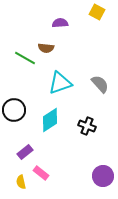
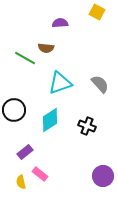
pink rectangle: moved 1 px left, 1 px down
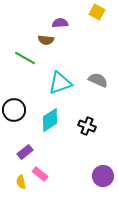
brown semicircle: moved 8 px up
gray semicircle: moved 2 px left, 4 px up; rotated 24 degrees counterclockwise
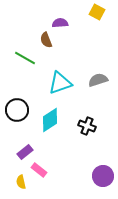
brown semicircle: rotated 63 degrees clockwise
gray semicircle: rotated 42 degrees counterclockwise
black circle: moved 3 px right
pink rectangle: moved 1 px left, 4 px up
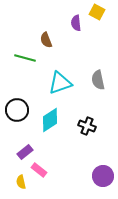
purple semicircle: moved 16 px right; rotated 91 degrees counterclockwise
green line: rotated 15 degrees counterclockwise
gray semicircle: rotated 84 degrees counterclockwise
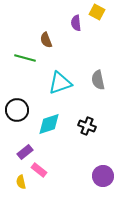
cyan diamond: moved 1 px left, 4 px down; rotated 15 degrees clockwise
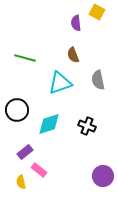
brown semicircle: moved 27 px right, 15 px down
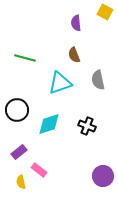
yellow square: moved 8 px right
brown semicircle: moved 1 px right
purple rectangle: moved 6 px left
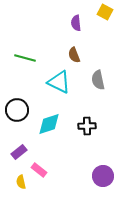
cyan triangle: moved 1 px left, 1 px up; rotated 45 degrees clockwise
black cross: rotated 24 degrees counterclockwise
